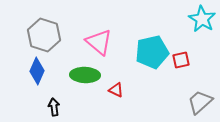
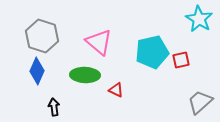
cyan star: moved 3 px left
gray hexagon: moved 2 px left, 1 px down
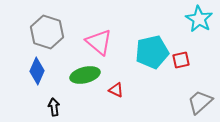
gray hexagon: moved 5 px right, 4 px up
green ellipse: rotated 16 degrees counterclockwise
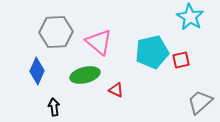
cyan star: moved 9 px left, 2 px up
gray hexagon: moved 9 px right; rotated 20 degrees counterclockwise
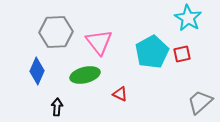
cyan star: moved 2 px left, 1 px down
pink triangle: rotated 12 degrees clockwise
cyan pentagon: rotated 16 degrees counterclockwise
red square: moved 1 px right, 6 px up
red triangle: moved 4 px right, 4 px down
black arrow: moved 3 px right; rotated 12 degrees clockwise
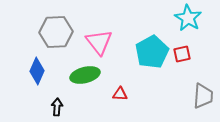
red triangle: rotated 21 degrees counterclockwise
gray trapezoid: moved 3 px right, 6 px up; rotated 136 degrees clockwise
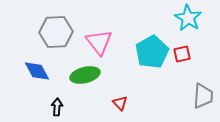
blue diamond: rotated 52 degrees counterclockwise
red triangle: moved 9 px down; rotated 42 degrees clockwise
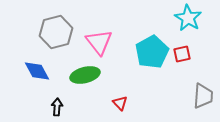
gray hexagon: rotated 12 degrees counterclockwise
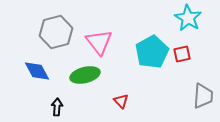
red triangle: moved 1 px right, 2 px up
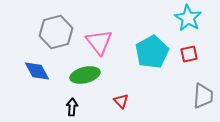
red square: moved 7 px right
black arrow: moved 15 px right
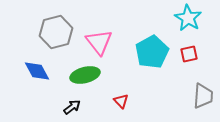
black arrow: rotated 48 degrees clockwise
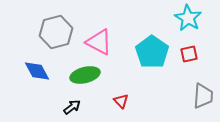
pink triangle: rotated 24 degrees counterclockwise
cyan pentagon: rotated 8 degrees counterclockwise
